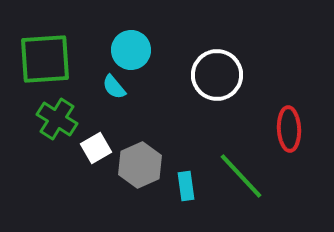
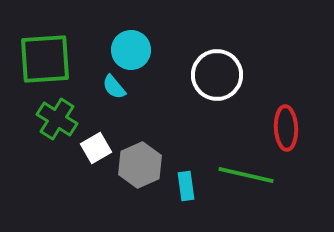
red ellipse: moved 3 px left, 1 px up
green line: moved 5 px right, 1 px up; rotated 34 degrees counterclockwise
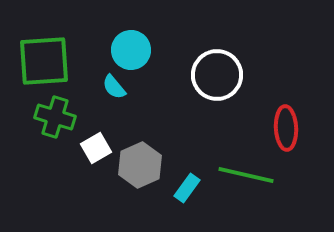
green square: moved 1 px left, 2 px down
green cross: moved 2 px left, 2 px up; rotated 15 degrees counterclockwise
cyan rectangle: moved 1 px right, 2 px down; rotated 44 degrees clockwise
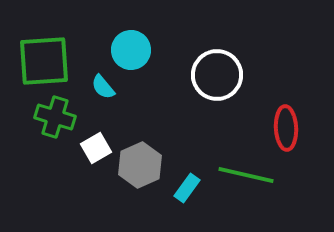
cyan semicircle: moved 11 px left
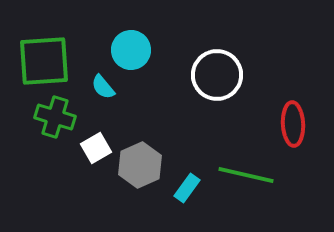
red ellipse: moved 7 px right, 4 px up
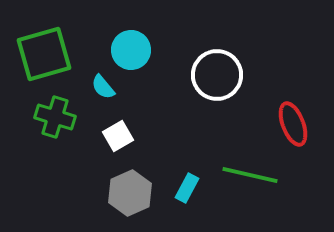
green square: moved 7 px up; rotated 12 degrees counterclockwise
red ellipse: rotated 18 degrees counterclockwise
white square: moved 22 px right, 12 px up
gray hexagon: moved 10 px left, 28 px down
green line: moved 4 px right
cyan rectangle: rotated 8 degrees counterclockwise
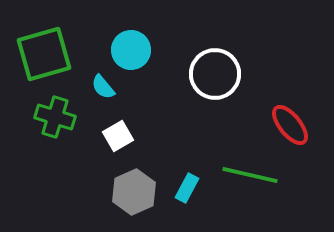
white circle: moved 2 px left, 1 px up
red ellipse: moved 3 px left, 1 px down; rotated 18 degrees counterclockwise
gray hexagon: moved 4 px right, 1 px up
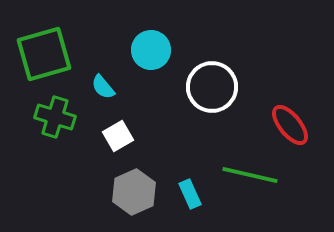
cyan circle: moved 20 px right
white circle: moved 3 px left, 13 px down
cyan rectangle: moved 3 px right, 6 px down; rotated 52 degrees counterclockwise
